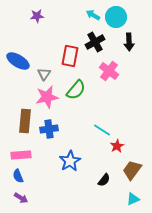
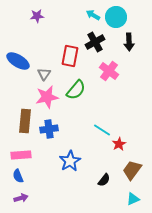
red star: moved 2 px right, 2 px up
purple arrow: rotated 48 degrees counterclockwise
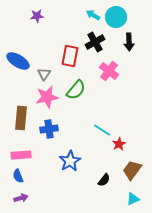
brown rectangle: moved 4 px left, 3 px up
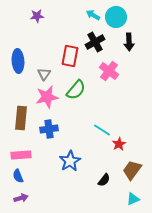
blue ellipse: rotated 55 degrees clockwise
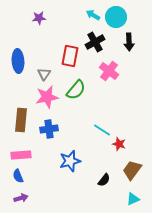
purple star: moved 2 px right, 2 px down
brown rectangle: moved 2 px down
red star: rotated 24 degrees counterclockwise
blue star: rotated 15 degrees clockwise
